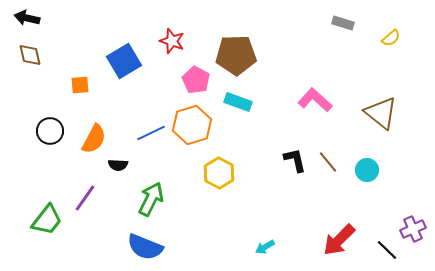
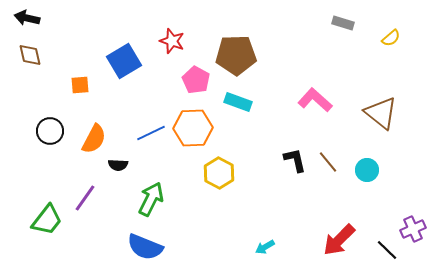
orange hexagon: moved 1 px right, 3 px down; rotated 15 degrees clockwise
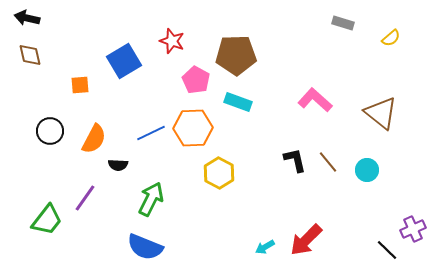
red arrow: moved 33 px left
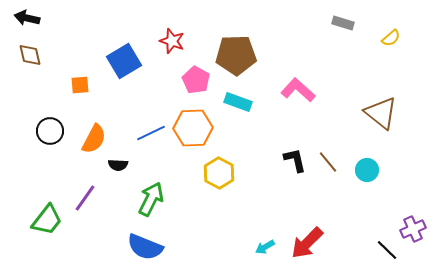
pink L-shape: moved 17 px left, 10 px up
red arrow: moved 1 px right, 3 px down
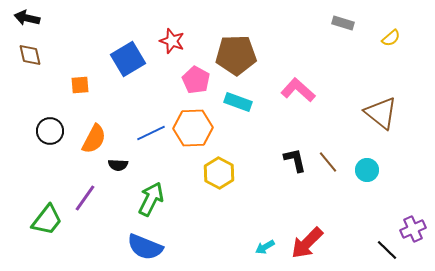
blue square: moved 4 px right, 2 px up
